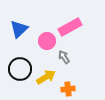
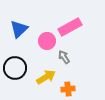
black circle: moved 5 px left, 1 px up
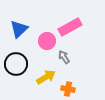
black circle: moved 1 px right, 4 px up
orange cross: rotated 16 degrees clockwise
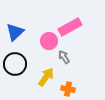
blue triangle: moved 4 px left, 3 px down
pink circle: moved 2 px right
black circle: moved 1 px left
yellow arrow: rotated 24 degrees counterclockwise
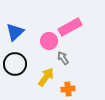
gray arrow: moved 1 px left, 1 px down
orange cross: rotated 16 degrees counterclockwise
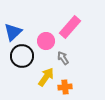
pink rectangle: rotated 20 degrees counterclockwise
blue triangle: moved 2 px left
pink circle: moved 3 px left
black circle: moved 7 px right, 8 px up
orange cross: moved 3 px left, 2 px up
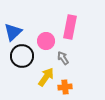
pink rectangle: rotated 30 degrees counterclockwise
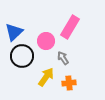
pink rectangle: rotated 20 degrees clockwise
blue triangle: moved 1 px right
orange cross: moved 4 px right, 4 px up
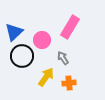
pink circle: moved 4 px left, 1 px up
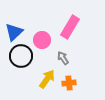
black circle: moved 1 px left
yellow arrow: moved 1 px right, 2 px down
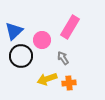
blue triangle: moved 1 px up
yellow arrow: rotated 144 degrees counterclockwise
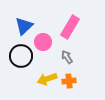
blue triangle: moved 10 px right, 5 px up
pink circle: moved 1 px right, 2 px down
gray arrow: moved 4 px right, 1 px up
orange cross: moved 2 px up
